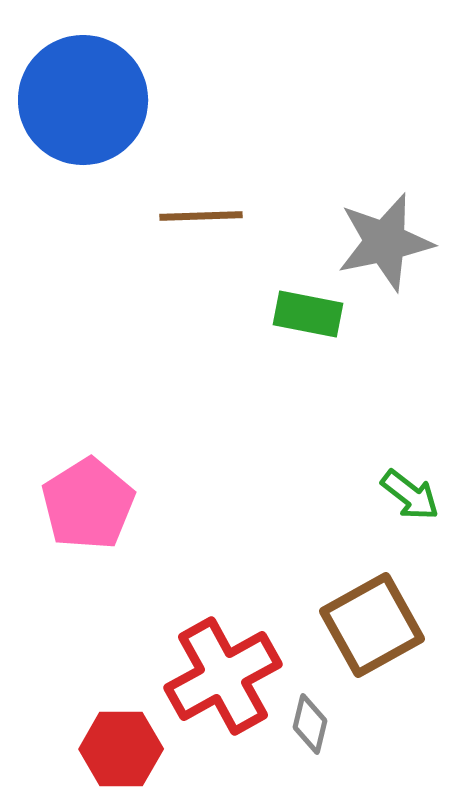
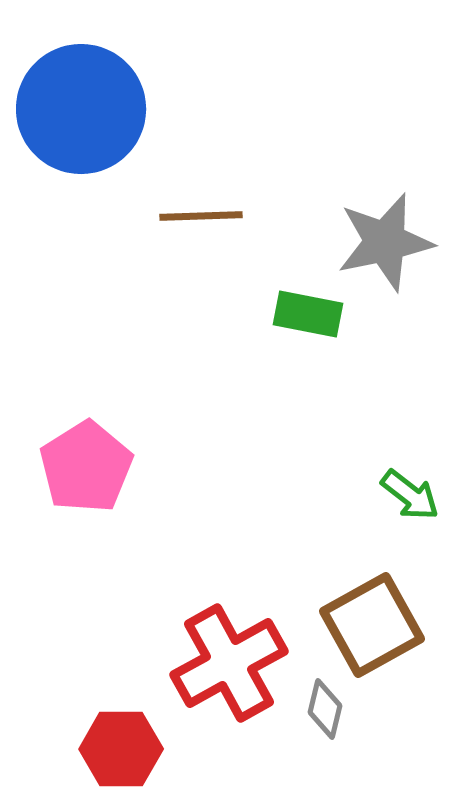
blue circle: moved 2 px left, 9 px down
pink pentagon: moved 2 px left, 37 px up
red cross: moved 6 px right, 13 px up
gray diamond: moved 15 px right, 15 px up
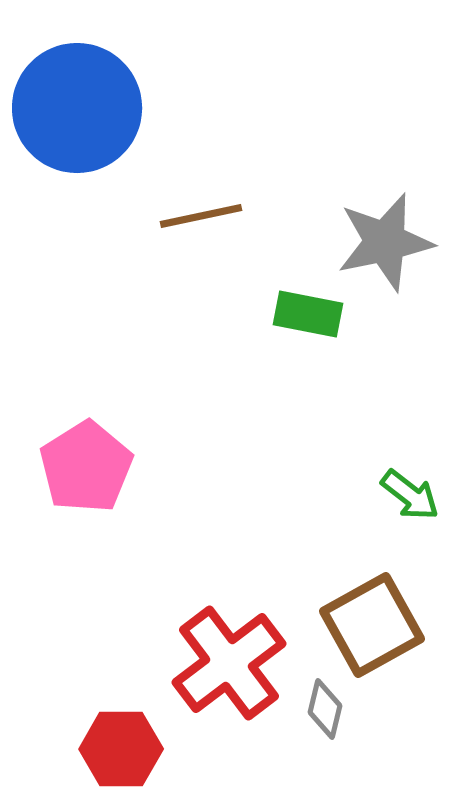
blue circle: moved 4 px left, 1 px up
brown line: rotated 10 degrees counterclockwise
red cross: rotated 8 degrees counterclockwise
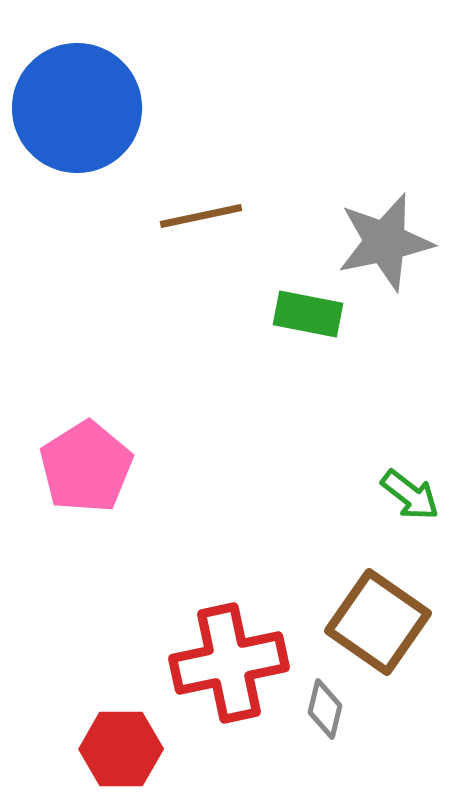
brown square: moved 6 px right, 3 px up; rotated 26 degrees counterclockwise
red cross: rotated 25 degrees clockwise
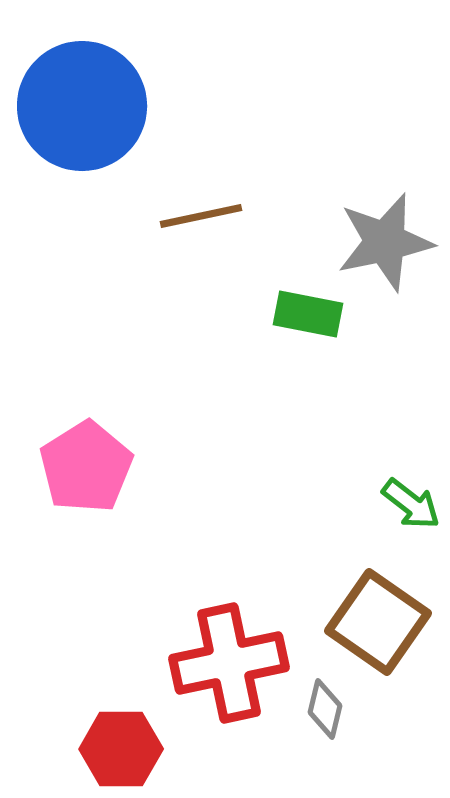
blue circle: moved 5 px right, 2 px up
green arrow: moved 1 px right, 9 px down
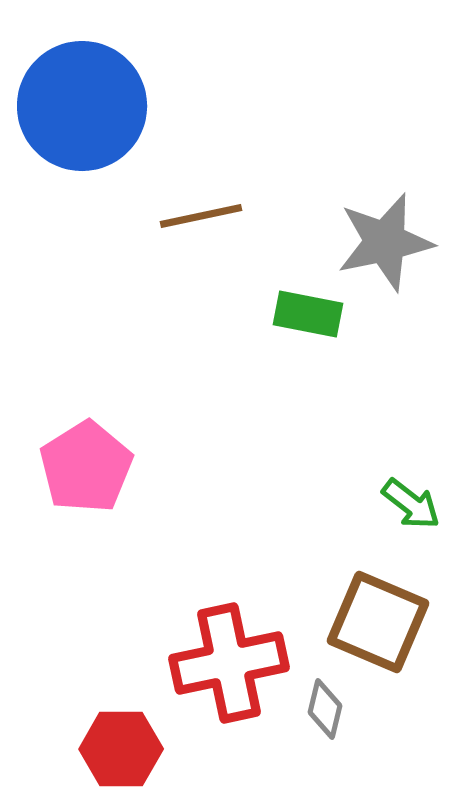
brown square: rotated 12 degrees counterclockwise
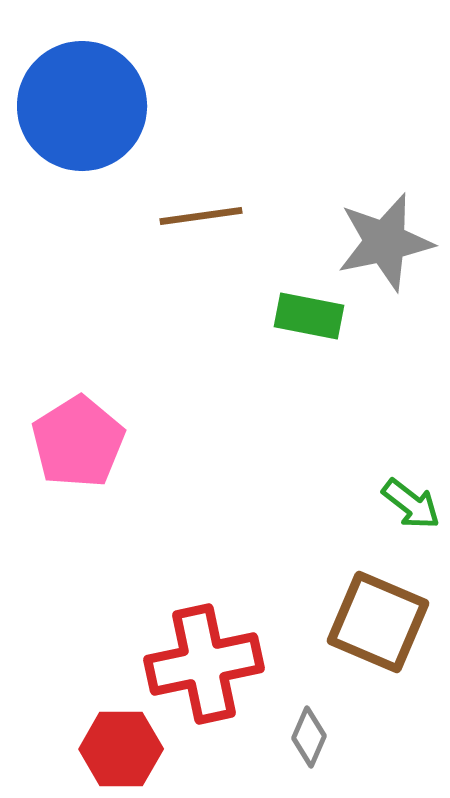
brown line: rotated 4 degrees clockwise
green rectangle: moved 1 px right, 2 px down
pink pentagon: moved 8 px left, 25 px up
red cross: moved 25 px left, 1 px down
gray diamond: moved 16 px left, 28 px down; rotated 10 degrees clockwise
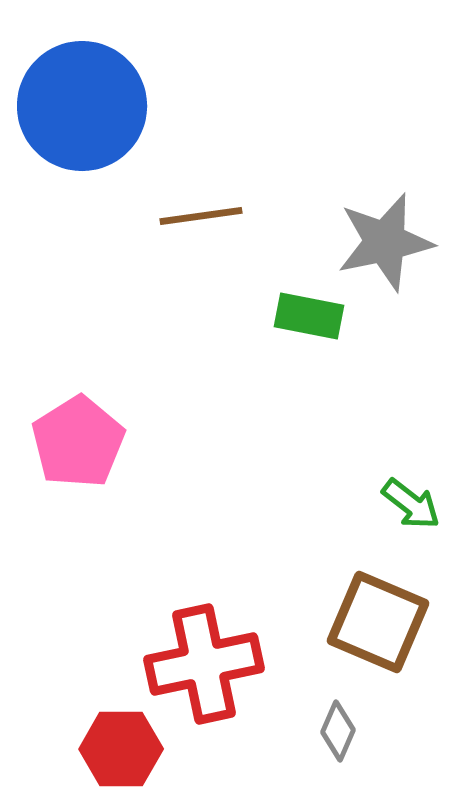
gray diamond: moved 29 px right, 6 px up
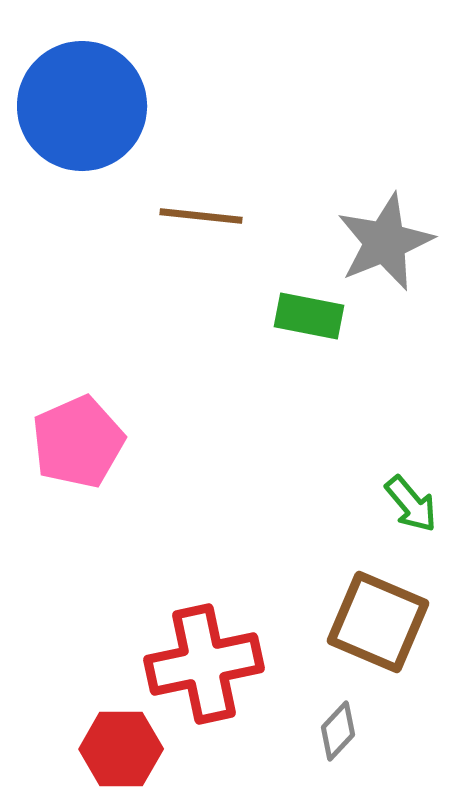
brown line: rotated 14 degrees clockwise
gray star: rotated 10 degrees counterclockwise
pink pentagon: rotated 8 degrees clockwise
green arrow: rotated 12 degrees clockwise
gray diamond: rotated 20 degrees clockwise
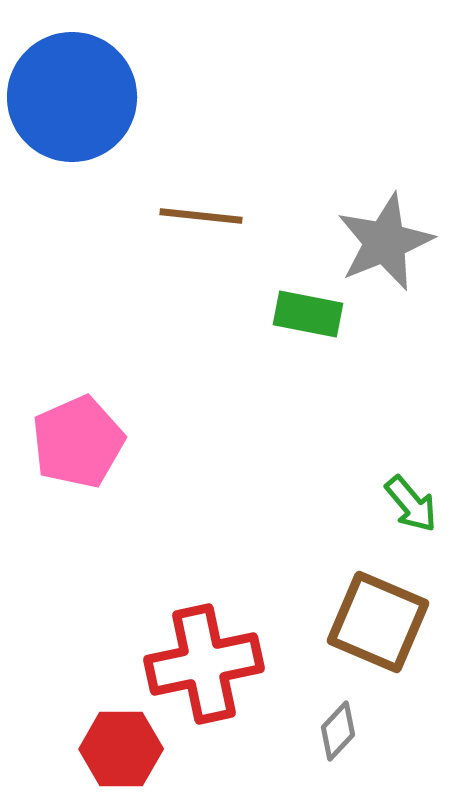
blue circle: moved 10 px left, 9 px up
green rectangle: moved 1 px left, 2 px up
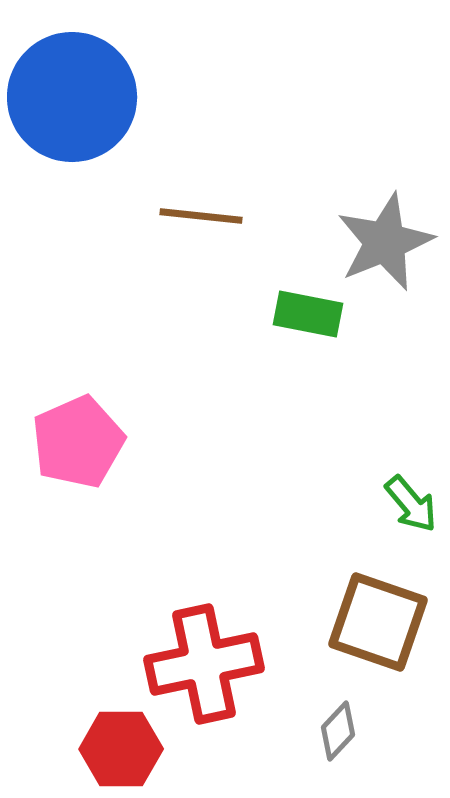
brown square: rotated 4 degrees counterclockwise
